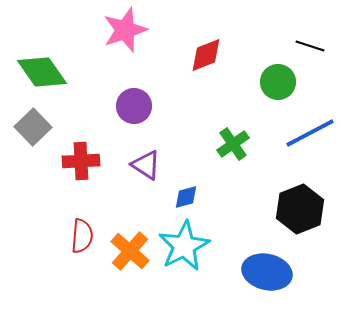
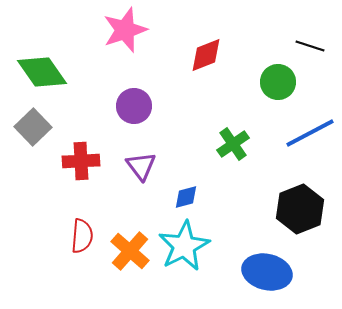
purple triangle: moved 5 px left, 1 px down; rotated 20 degrees clockwise
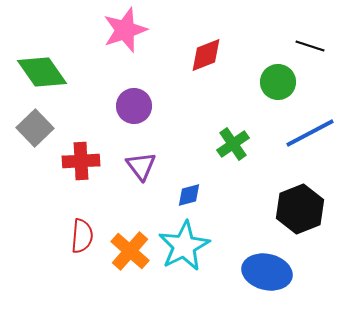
gray square: moved 2 px right, 1 px down
blue diamond: moved 3 px right, 2 px up
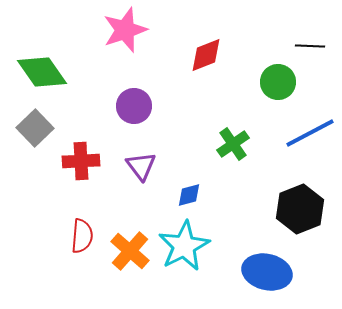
black line: rotated 16 degrees counterclockwise
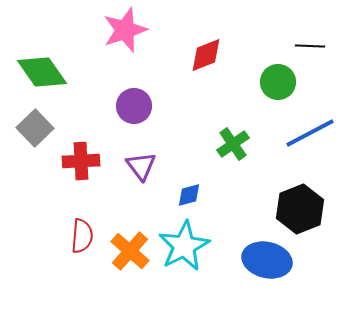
blue ellipse: moved 12 px up
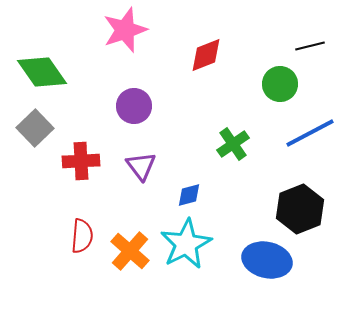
black line: rotated 16 degrees counterclockwise
green circle: moved 2 px right, 2 px down
cyan star: moved 2 px right, 2 px up
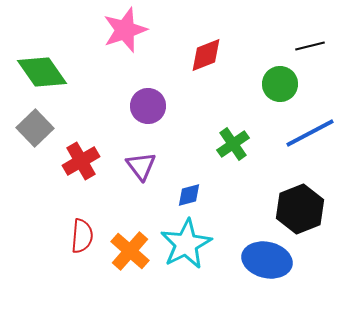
purple circle: moved 14 px right
red cross: rotated 27 degrees counterclockwise
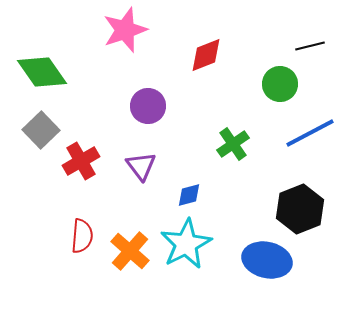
gray square: moved 6 px right, 2 px down
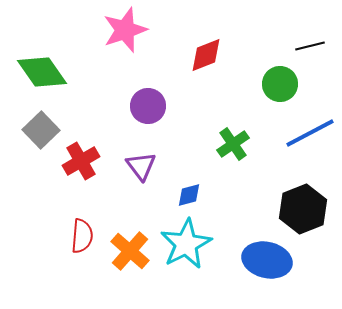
black hexagon: moved 3 px right
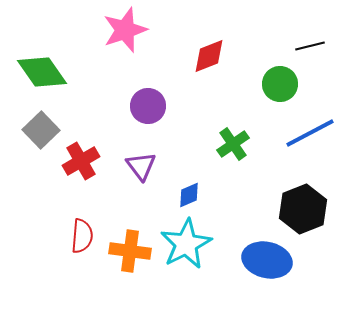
red diamond: moved 3 px right, 1 px down
blue diamond: rotated 8 degrees counterclockwise
orange cross: rotated 33 degrees counterclockwise
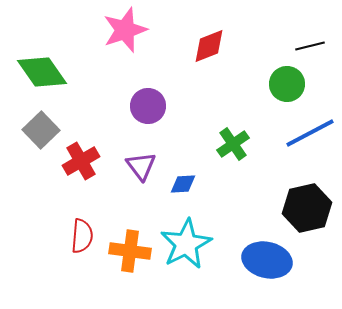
red diamond: moved 10 px up
green circle: moved 7 px right
blue diamond: moved 6 px left, 11 px up; rotated 20 degrees clockwise
black hexagon: moved 4 px right, 1 px up; rotated 9 degrees clockwise
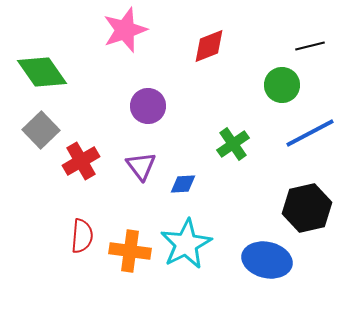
green circle: moved 5 px left, 1 px down
